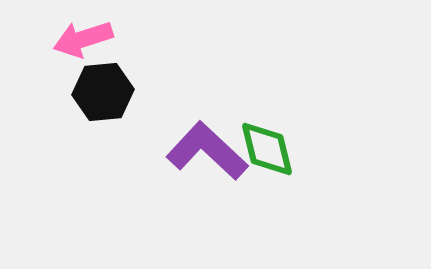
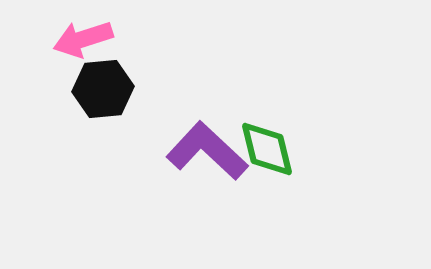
black hexagon: moved 3 px up
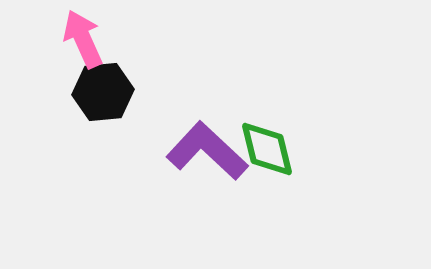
pink arrow: rotated 84 degrees clockwise
black hexagon: moved 3 px down
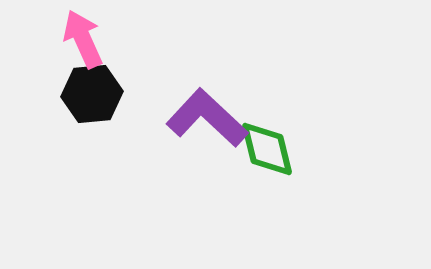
black hexagon: moved 11 px left, 2 px down
purple L-shape: moved 33 px up
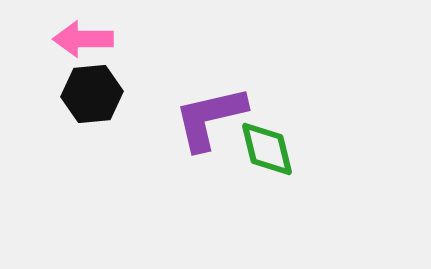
pink arrow: rotated 66 degrees counterclockwise
purple L-shape: moved 3 px right; rotated 56 degrees counterclockwise
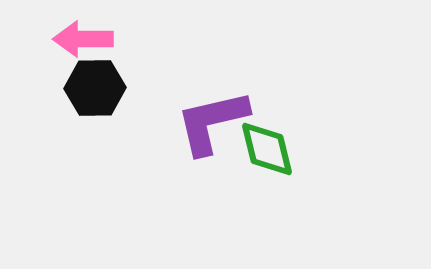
black hexagon: moved 3 px right, 6 px up; rotated 4 degrees clockwise
purple L-shape: moved 2 px right, 4 px down
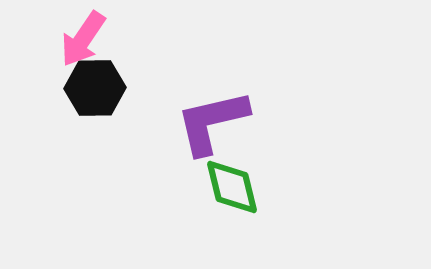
pink arrow: rotated 56 degrees counterclockwise
green diamond: moved 35 px left, 38 px down
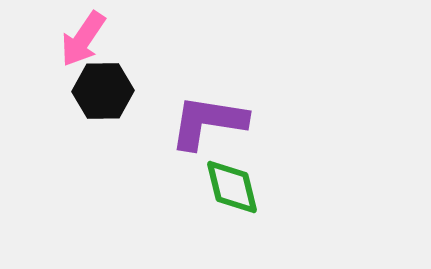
black hexagon: moved 8 px right, 3 px down
purple L-shape: moved 4 px left; rotated 22 degrees clockwise
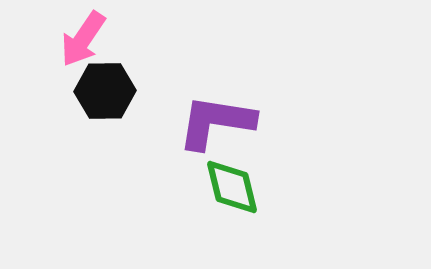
black hexagon: moved 2 px right
purple L-shape: moved 8 px right
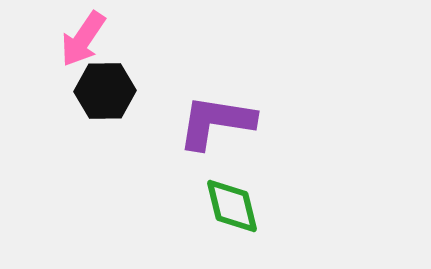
green diamond: moved 19 px down
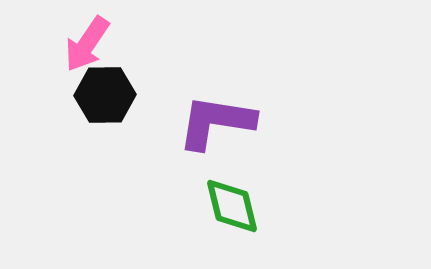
pink arrow: moved 4 px right, 5 px down
black hexagon: moved 4 px down
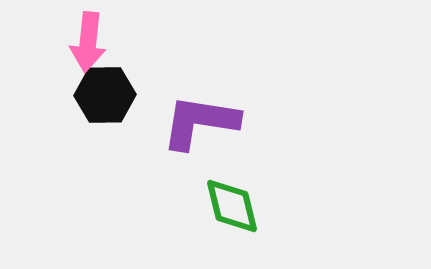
pink arrow: moved 1 px right, 2 px up; rotated 28 degrees counterclockwise
purple L-shape: moved 16 px left
